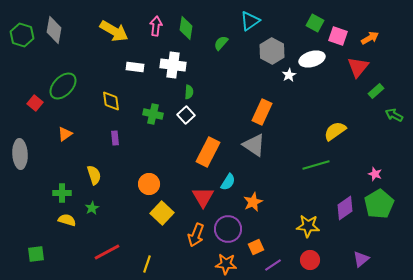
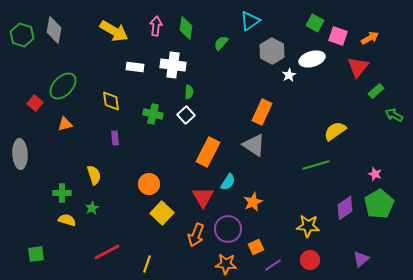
orange triangle at (65, 134): moved 10 px up; rotated 21 degrees clockwise
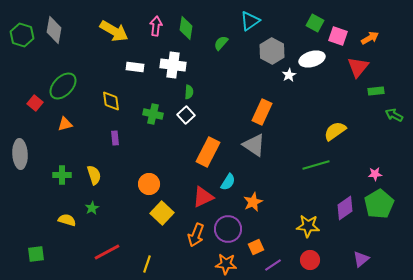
green rectangle at (376, 91): rotated 35 degrees clockwise
pink star at (375, 174): rotated 24 degrees counterclockwise
green cross at (62, 193): moved 18 px up
red triangle at (203, 197): rotated 35 degrees clockwise
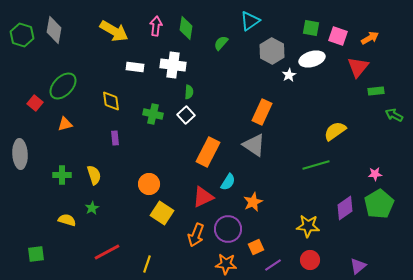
green square at (315, 23): moved 4 px left, 5 px down; rotated 18 degrees counterclockwise
yellow square at (162, 213): rotated 10 degrees counterclockwise
purple triangle at (361, 259): moved 3 px left, 7 px down
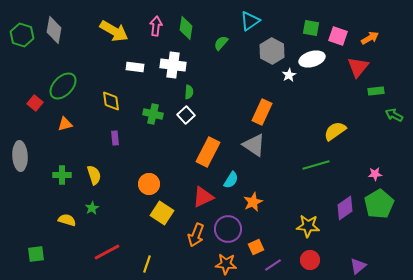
gray ellipse at (20, 154): moved 2 px down
cyan semicircle at (228, 182): moved 3 px right, 2 px up
